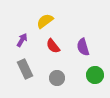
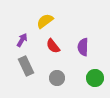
purple semicircle: rotated 18 degrees clockwise
gray rectangle: moved 1 px right, 3 px up
green circle: moved 3 px down
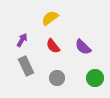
yellow semicircle: moved 5 px right, 3 px up
purple semicircle: rotated 48 degrees counterclockwise
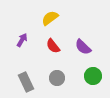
gray rectangle: moved 16 px down
green circle: moved 2 px left, 2 px up
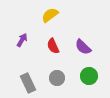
yellow semicircle: moved 3 px up
red semicircle: rotated 14 degrees clockwise
green circle: moved 4 px left
gray rectangle: moved 2 px right, 1 px down
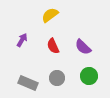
gray rectangle: rotated 42 degrees counterclockwise
